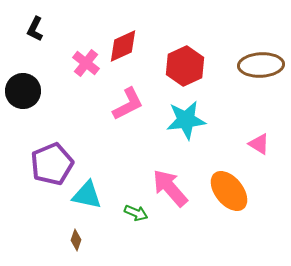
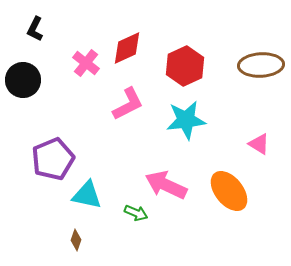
red diamond: moved 4 px right, 2 px down
black circle: moved 11 px up
purple pentagon: moved 1 px right, 5 px up
pink arrow: moved 4 px left, 3 px up; rotated 24 degrees counterclockwise
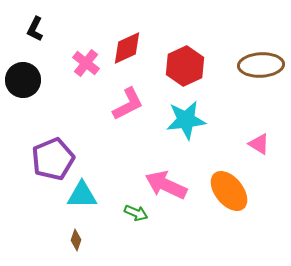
cyan triangle: moved 5 px left; rotated 12 degrees counterclockwise
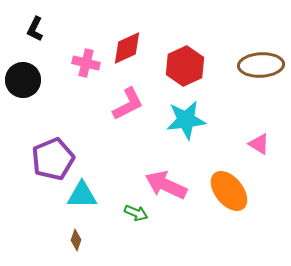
pink cross: rotated 24 degrees counterclockwise
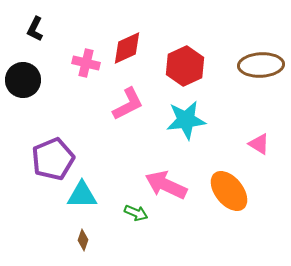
brown diamond: moved 7 px right
